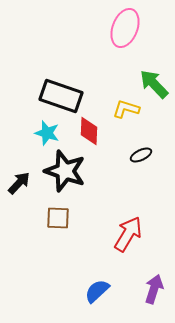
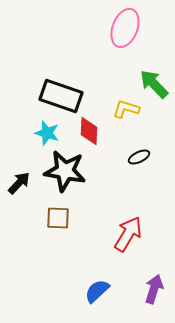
black ellipse: moved 2 px left, 2 px down
black star: rotated 9 degrees counterclockwise
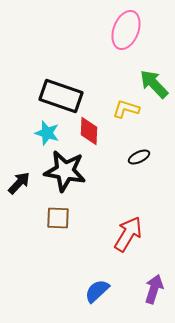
pink ellipse: moved 1 px right, 2 px down
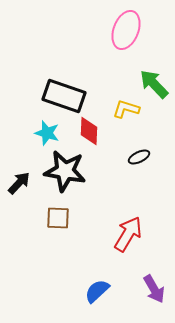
black rectangle: moved 3 px right
purple arrow: rotated 132 degrees clockwise
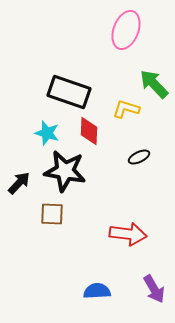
black rectangle: moved 5 px right, 4 px up
brown square: moved 6 px left, 4 px up
red arrow: rotated 66 degrees clockwise
blue semicircle: rotated 40 degrees clockwise
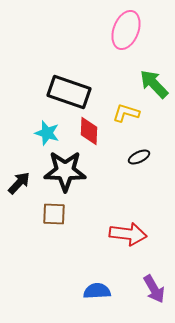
yellow L-shape: moved 4 px down
black star: rotated 9 degrees counterclockwise
brown square: moved 2 px right
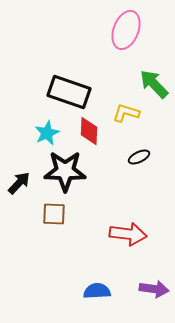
cyan star: rotated 30 degrees clockwise
purple arrow: rotated 52 degrees counterclockwise
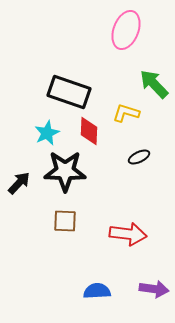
brown square: moved 11 px right, 7 px down
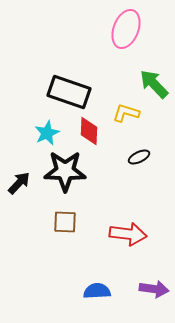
pink ellipse: moved 1 px up
brown square: moved 1 px down
